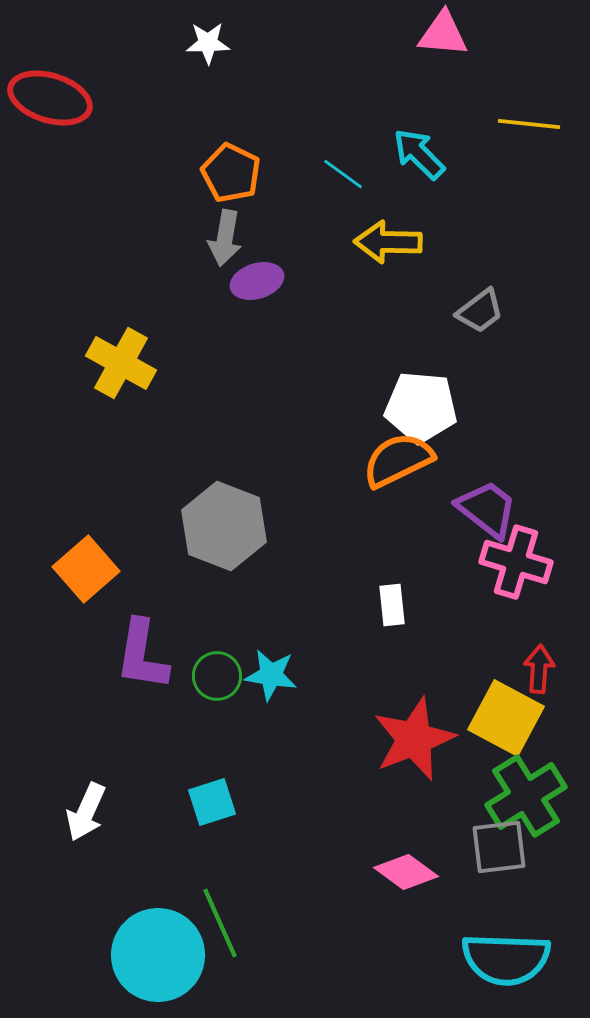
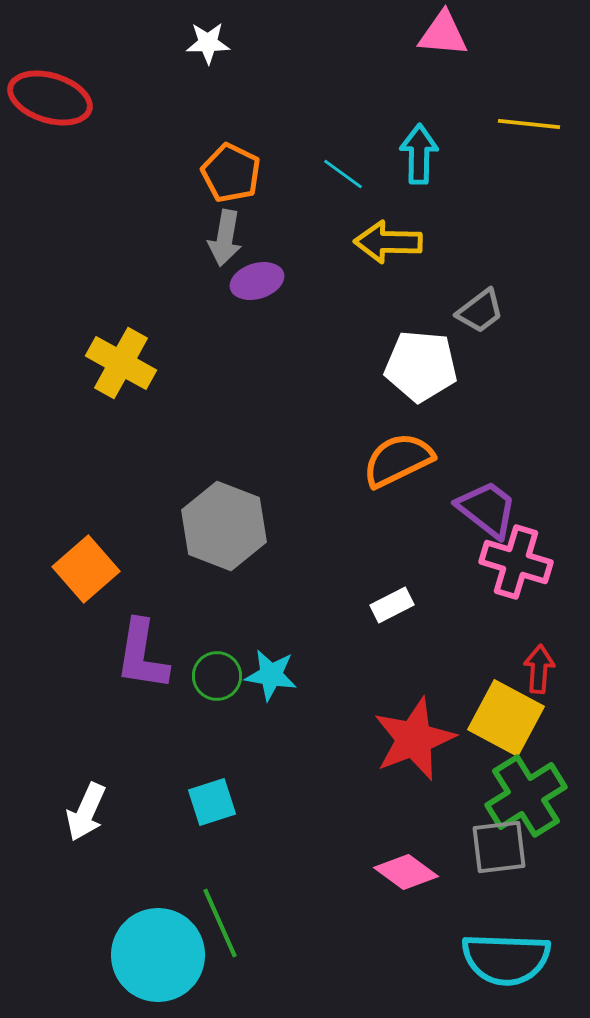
cyan arrow: rotated 46 degrees clockwise
white pentagon: moved 41 px up
white rectangle: rotated 69 degrees clockwise
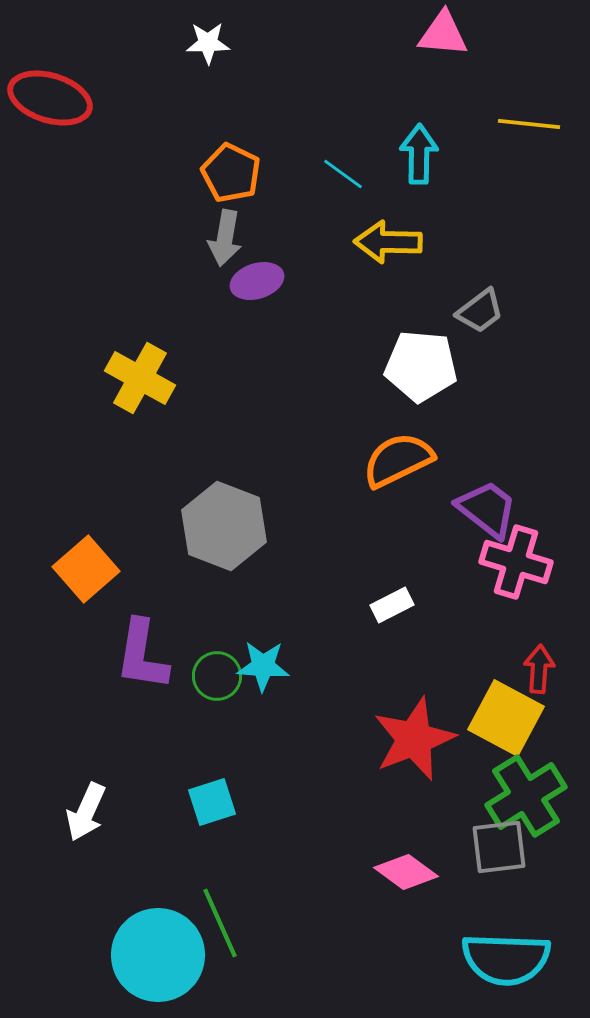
yellow cross: moved 19 px right, 15 px down
cyan star: moved 8 px left, 9 px up; rotated 6 degrees counterclockwise
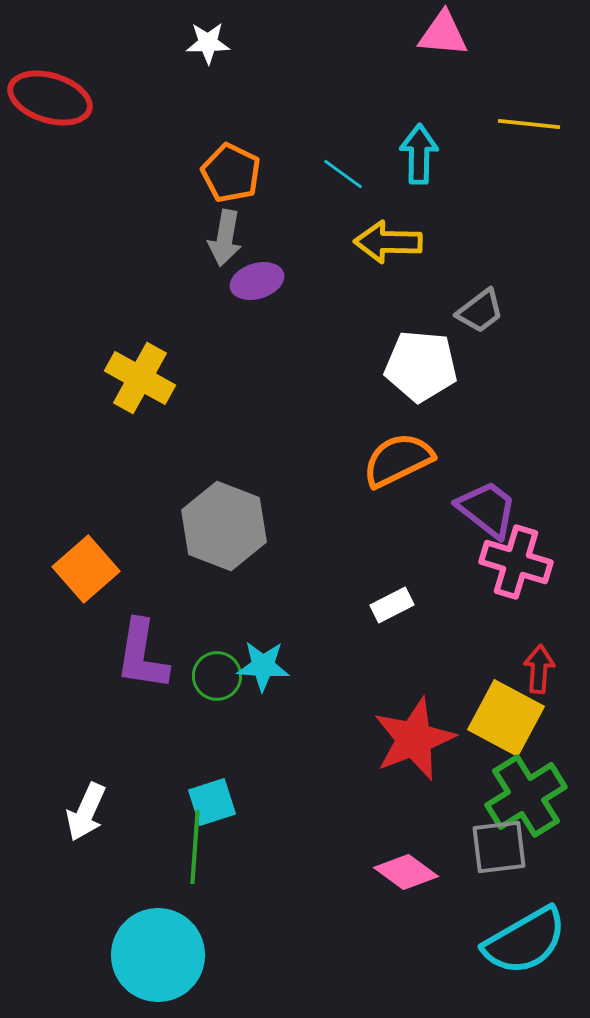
green line: moved 25 px left, 76 px up; rotated 28 degrees clockwise
cyan semicircle: moved 19 px right, 18 px up; rotated 32 degrees counterclockwise
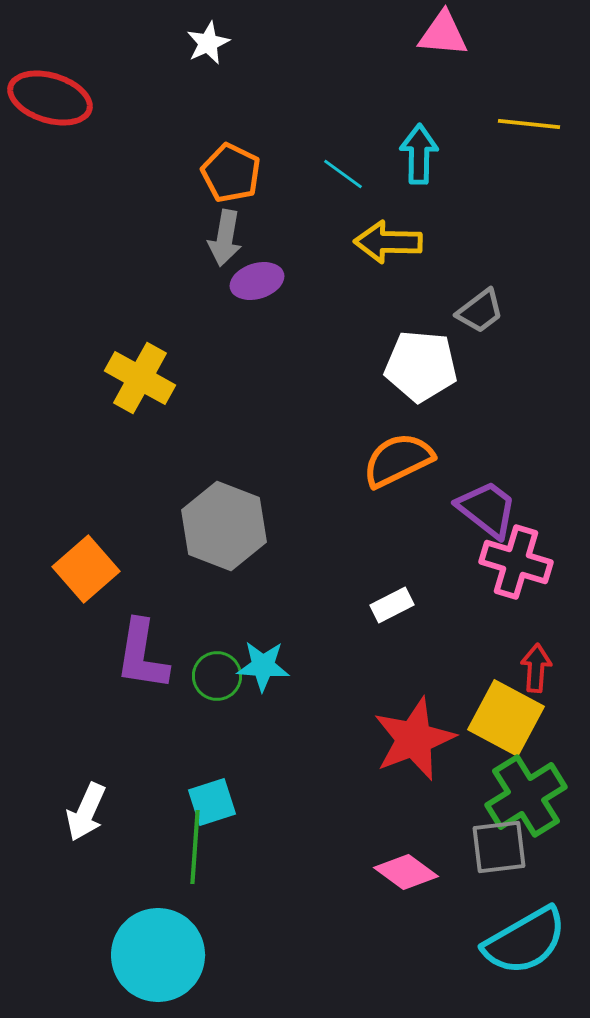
white star: rotated 24 degrees counterclockwise
red arrow: moved 3 px left, 1 px up
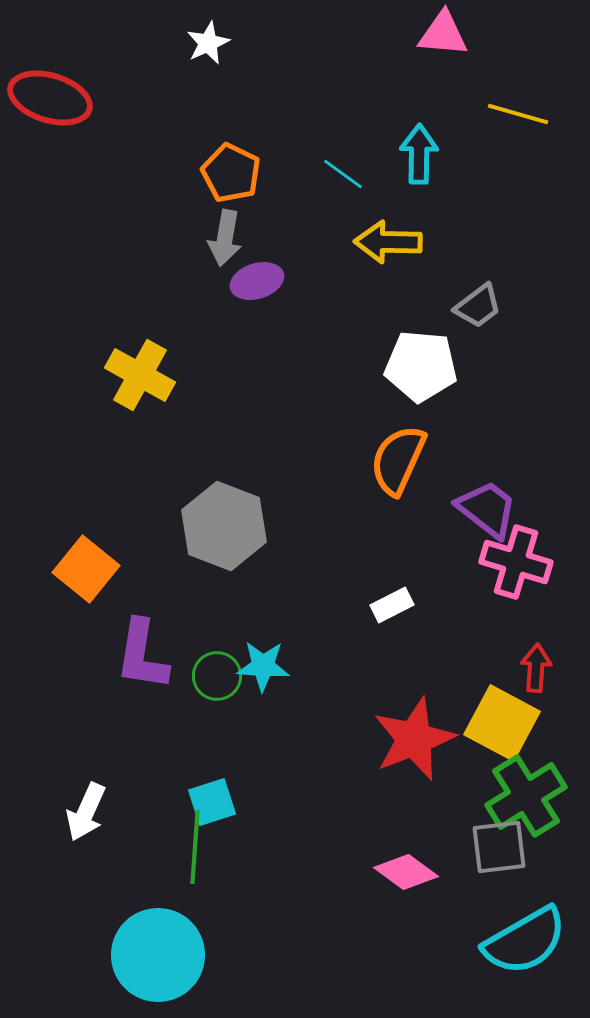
yellow line: moved 11 px left, 10 px up; rotated 10 degrees clockwise
gray trapezoid: moved 2 px left, 5 px up
yellow cross: moved 3 px up
orange semicircle: rotated 40 degrees counterclockwise
orange square: rotated 10 degrees counterclockwise
yellow square: moved 4 px left, 5 px down
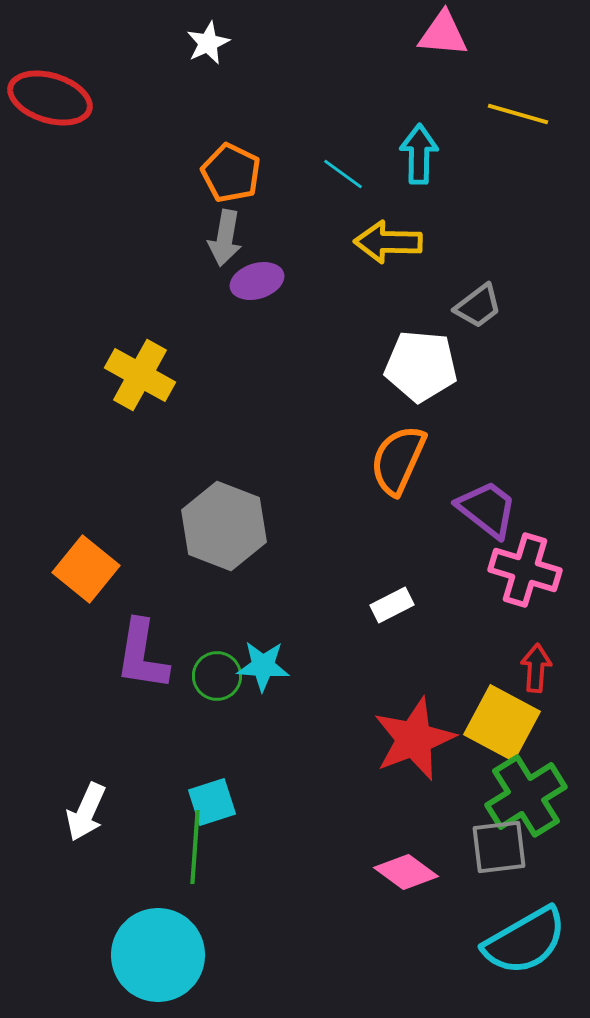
pink cross: moved 9 px right, 8 px down
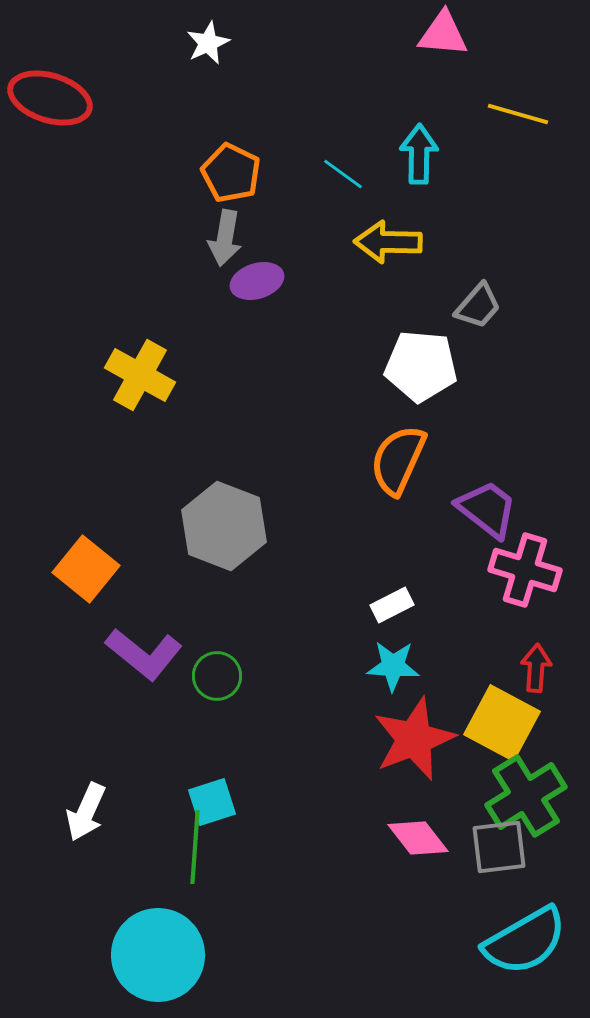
gray trapezoid: rotated 12 degrees counterclockwise
purple L-shape: moved 2 px right, 1 px up; rotated 60 degrees counterclockwise
cyan star: moved 130 px right
pink diamond: moved 12 px right, 34 px up; rotated 16 degrees clockwise
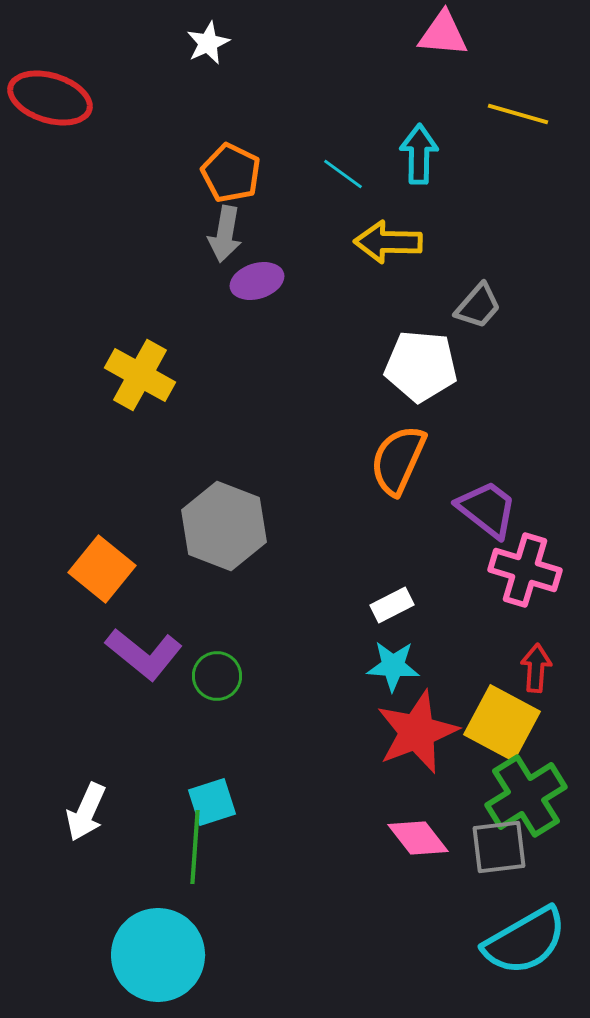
gray arrow: moved 4 px up
orange square: moved 16 px right
red star: moved 3 px right, 7 px up
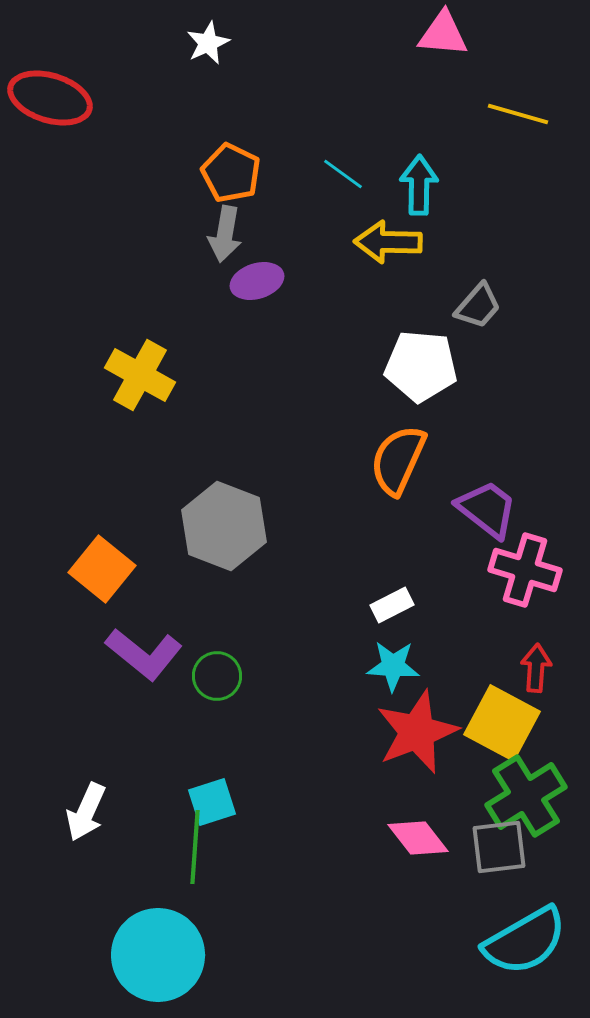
cyan arrow: moved 31 px down
